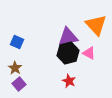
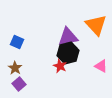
pink triangle: moved 12 px right, 13 px down
red star: moved 9 px left, 15 px up
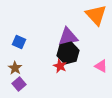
orange triangle: moved 10 px up
blue square: moved 2 px right
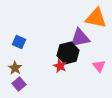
orange triangle: moved 3 px down; rotated 35 degrees counterclockwise
purple triangle: moved 12 px right, 1 px down
pink triangle: moved 2 px left; rotated 24 degrees clockwise
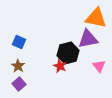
purple triangle: moved 8 px right, 1 px down
brown star: moved 3 px right, 2 px up
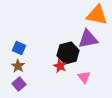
orange triangle: moved 1 px right, 3 px up
blue square: moved 6 px down
pink triangle: moved 15 px left, 11 px down
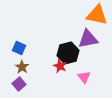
brown star: moved 4 px right, 1 px down
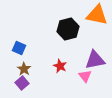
purple triangle: moved 7 px right, 21 px down
black hexagon: moved 24 px up
brown star: moved 2 px right, 2 px down
pink triangle: moved 1 px right, 1 px up
purple square: moved 3 px right, 1 px up
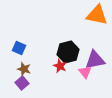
black hexagon: moved 23 px down
brown star: rotated 16 degrees counterclockwise
pink triangle: moved 4 px up
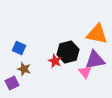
orange triangle: moved 19 px down
red star: moved 5 px left, 5 px up
purple square: moved 10 px left; rotated 16 degrees clockwise
